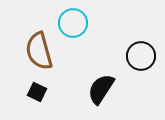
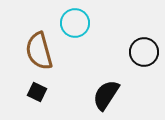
cyan circle: moved 2 px right
black circle: moved 3 px right, 4 px up
black semicircle: moved 5 px right, 6 px down
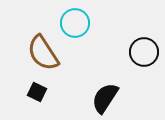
brown semicircle: moved 4 px right, 2 px down; rotated 18 degrees counterclockwise
black semicircle: moved 1 px left, 3 px down
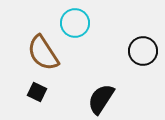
black circle: moved 1 px left, 1 px up
black semicircle: moved 4 px left, 1 px down
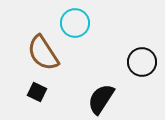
black circle: moved 1 px left, 11 px down
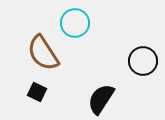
black circle: moved 1 px right, 1 px up
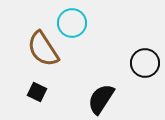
cyan circle: moved 3 px left
brown semicircle: moved 4 px up
black circle: moved 2 px right, 2 px down
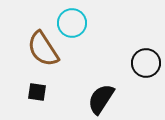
black circle: moved 1 px right
black square: rotated 18 degrees counterclockwise
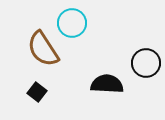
black square: rotated 30 degrees clockwise
black semicircle: moved 6 px right, 15 px up; rotated 60 degrees clockwise
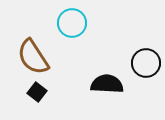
brown semicircle: moved 10 px left, 8 px down
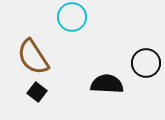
cyan circle: moved 6 px up
